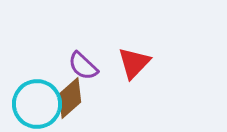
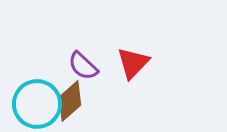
red triangle: moved 1 px left
brown diamond: moved 3 px down
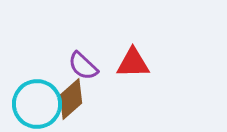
red triangle: rotated 45 degrees clockwise
brown diamond: moved 1 px right, 2 px up
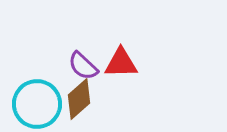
red triangle: moved 12 px left
brown diamond: moved 8 px right
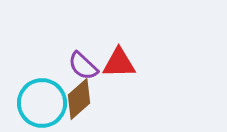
red triangle: moved 2 px left
cyan circle: moved 5 px right, 1 px up
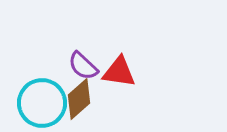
red triangle: moved 9 px down; rotated 9 degrees clockwise
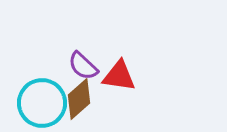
red triangle: moved 4 px down
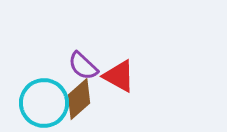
red triangle: rotated 21 degrees clockwise
cyan circle: moved 2 px right
